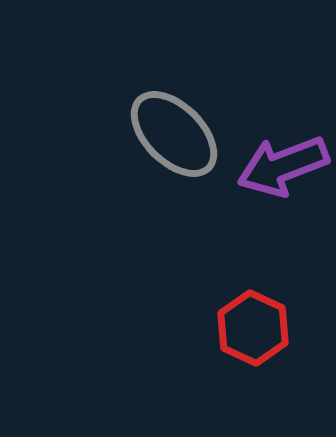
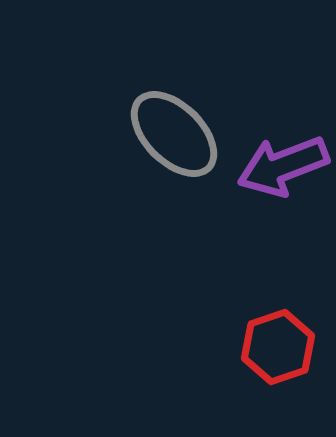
red hexagon: moved 25 px right, 19 px down; rotated 16 degrees clockwise
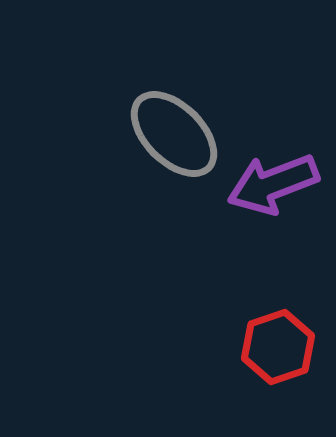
purple arrow: moved 10 px left, 18 px down
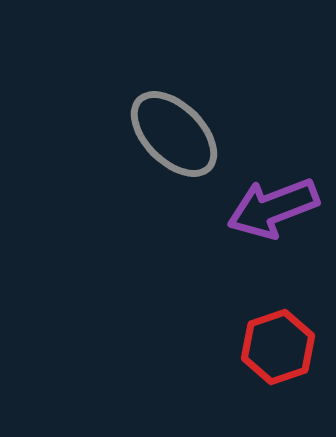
purple arrow: moved 24 px down
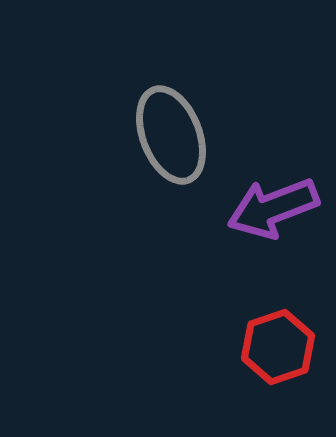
gray ellipse: moved 3 px left, 1 px down; rotated 24 degrees clockwise
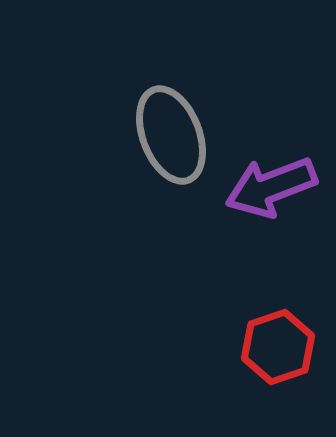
purple arrow: moved 2 px left, 21 px up
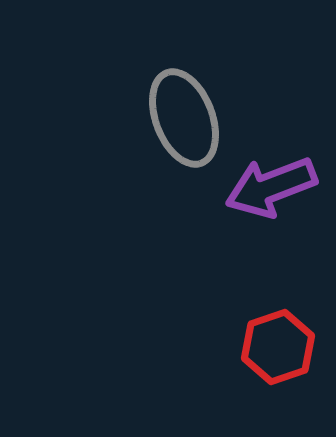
gray ellipse: moved 13 px right, 17 px up
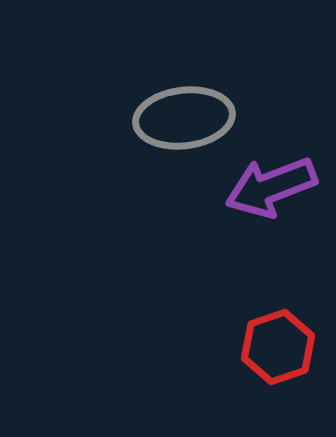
gray ellipse: rotated 76 degrees counterclockwise
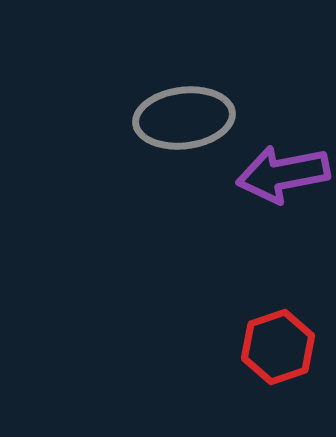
purple arrow: moved 12 px right, 13 px up; rotated 10 degrees clockwise
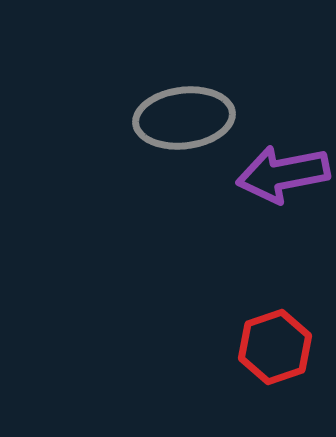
red hexagon: moved 3 px left
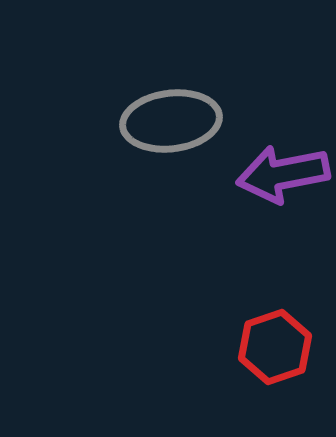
gray ellipse: moved 13 px left, 3 px down
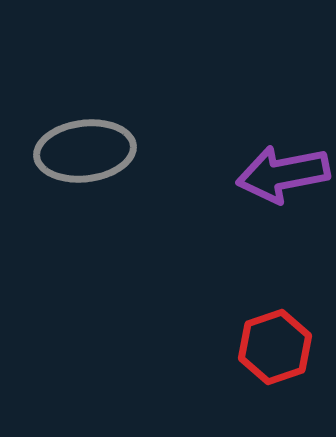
gray ellipse: moved 86 px left, 30 px down
